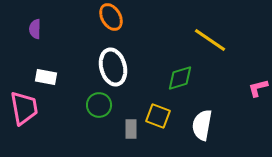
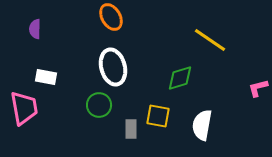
yellow square: rotated 10 degrees counterclockwise
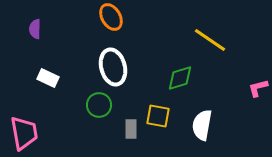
white rectangle: moved 2 px right, 1 px down; rotated 15 degrees clockwise
pink trapezoid: moved 25 px down
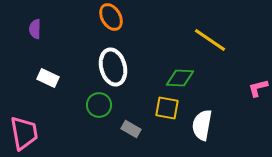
green diamond: rotated 20 degrees clockwise
yellow square: moved 9 px right, 8 px up
gray rectangle: rotated 60 degrees counterclockwise
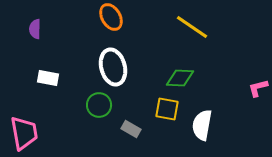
yellow line: moved 18 px left, 13 px up
white rectangle: rotated 15 degrees counterclockwise
yellow square: moved 1 px down
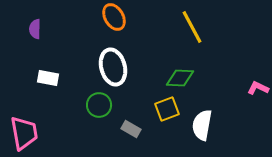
orange ellipse: moved 3 px right
yellow line: rotated 28 degrees clockwise
pink L-shape: rotated 40 degrees clockwise
yellow square: rotated 30 degrees counterclockwise
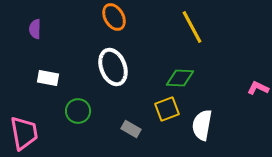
white ellipse: rotated 6 degrees counterclockwise
green circle: moved 21 px left, 6 px down
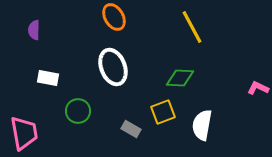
purple semicircle: moved 1 px left, 1 px down
yellow square: moved 4 px left, 3 px down
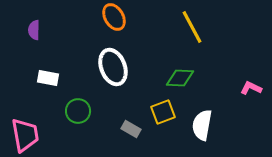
pink L-shape: moved 7 px left
pink trapezoid: moved 1 px right, 2 px down
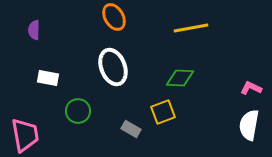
yellow line: moved 1 px left, 1 px down; rotated 72 degrees counterclockwise
white semicircle: moved 47 px right
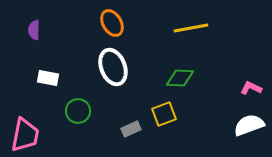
orange ellipse: moved 2 px left, 6 px down
yellow square: moved 1 px right, 2 px down
white semicircle: rotated 60 degrees clockwise
gray rectangle: rotated 54 degrees counterclockwise
pink trapezoid: rotated 21 degrees clockwise
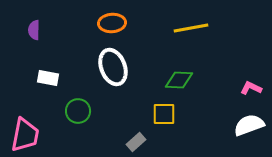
orange ellipse: rotated 64 degrees counterclockwise
green diamond: moved 1 px left, 2 px down
yellow square: rotated 20 degrees clockwise
gray rectangle: moved 5 px right, 13 px down; rotated 18 degrees counterclockwise
